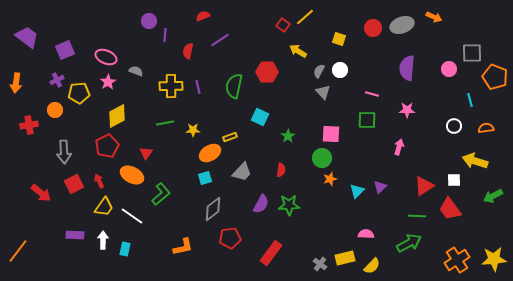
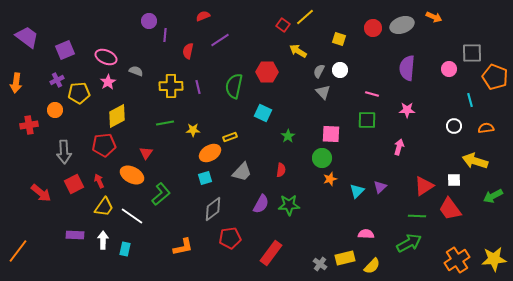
cyan square at (260, 117): moved 3 px right, 4 px up
red pentagon at (107, 146): moved 3 px left, 1 px up; rotated 20 degrees clockwise
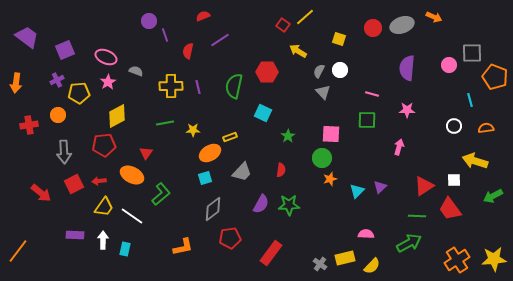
purple line at (165, 35): rotated 24 degrees counterclockwise
pink circle at (449, 69): moved 4 px up
orange circle at (55, 110): moved 3 px right, 5 px down
red arrow at (99, 181): rotated 72 degrees counterclockwise
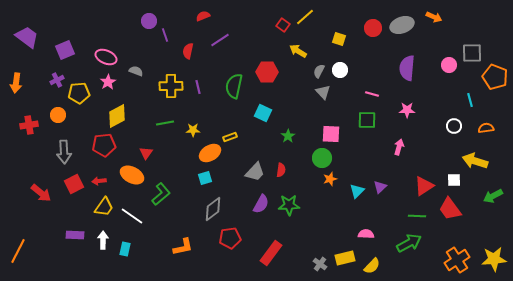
gray trapezoid at (242, 172): moved 13 px right
orange line at (18, 251): rotated 10 degrees counterclockwise
